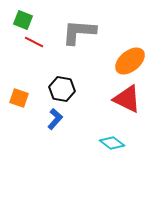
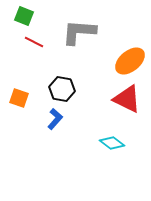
green square: moved 1 px right, 4 px up
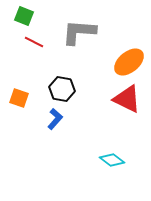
orange ellipse: moved 1 px left, 1 px down
cyan diamond: moved 17 px down
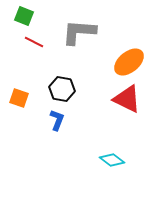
blue L-shape: moved 2 px right, 1 px down; rotated 20 degrees counterclockwise
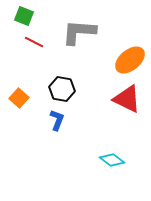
orange ellipse: moved 1 px right, 2 px up
orange square: rotated 24 degrees clockwise
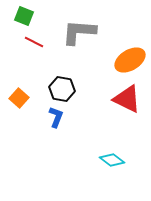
orange ellipse: rotated 8 degrees clockwise
blue L-shape: moved 1 px left, 3 px up
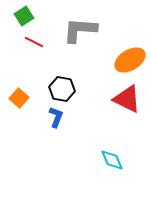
green square: rotated 36 degrees clockwise
gray L-shape: moved 1 px right, 2 px up
cyan diamond: rotated 30 degrees clockwise
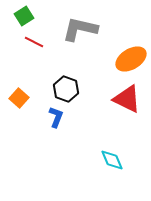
gray L-shape: moved 1 px up; rotated 9 degrees clockwise
orange ellipse: moved 1 px right, 1 px up
black hexagon: moved 4 px right; rotated 10 degrees clockwise
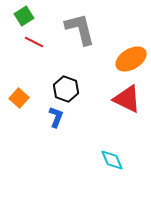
gray L-shape: rotated 63 degrees clockwise
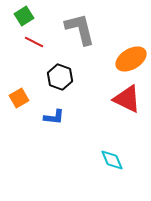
black hexagon: moved 6 px left, 12 px up
orange square: rotated 18 degrees clockwise
blue L-shape: moved 2 px left; rotated 75 degrees clockwise
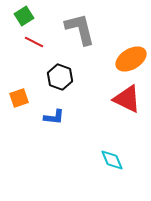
orange square: rotated 12 degrees clockwise
